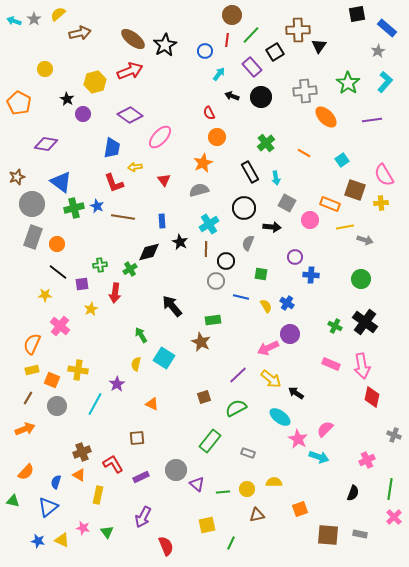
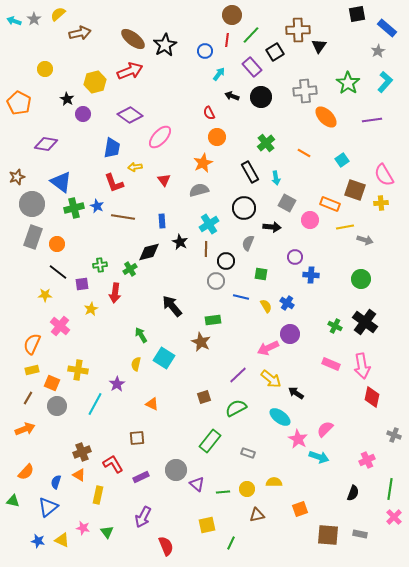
orange square at (52, 380): moved 3 px down
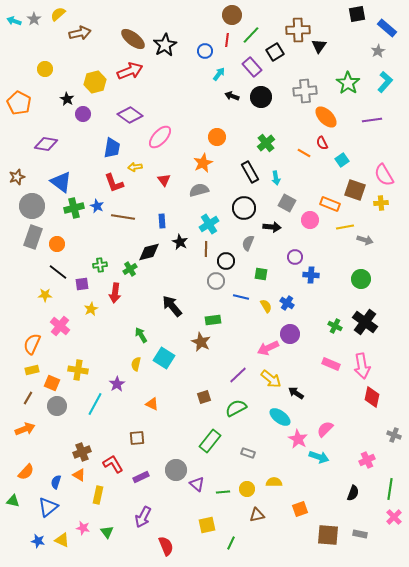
red semicircle at (209, 113): moved 113 px right, 30 px down
gray circle at (32, 204): moved 2 px down
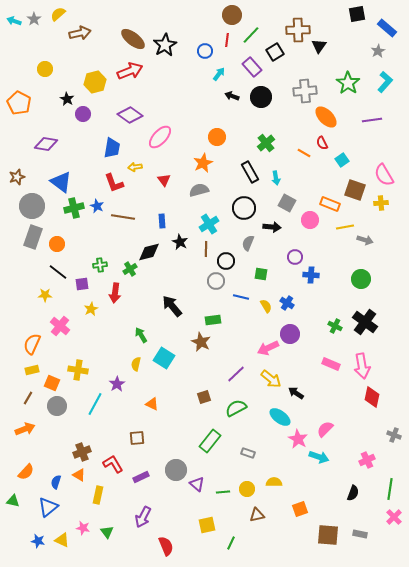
purple line at (238, 375): moved 2 px left, 1 px up
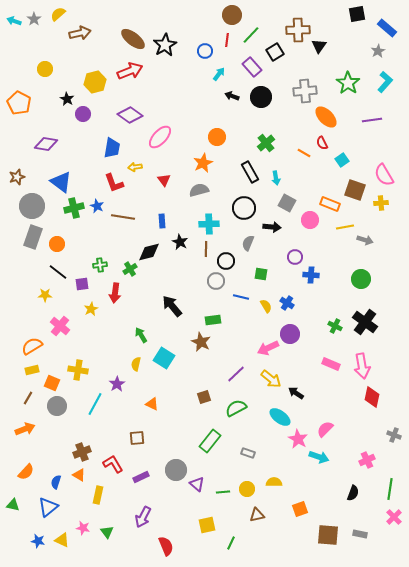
cyan cross at (209, 224): rotated 30 degrees clockwise
orange semicircle at (32, 344): moved 2 px down; rotated 35 degrees clockwise
green triangle at (13, 501): moved 4 px down
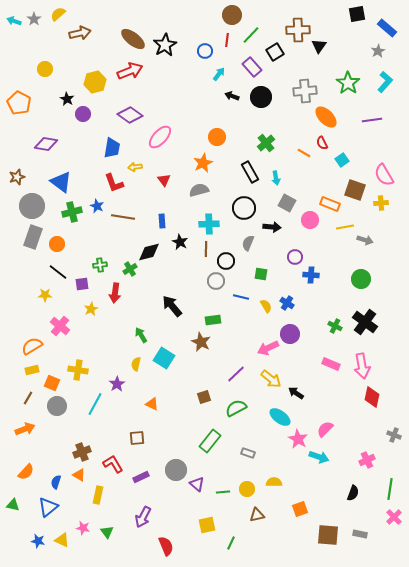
green cross at (74, 208): moved 2 px left, 4 px down
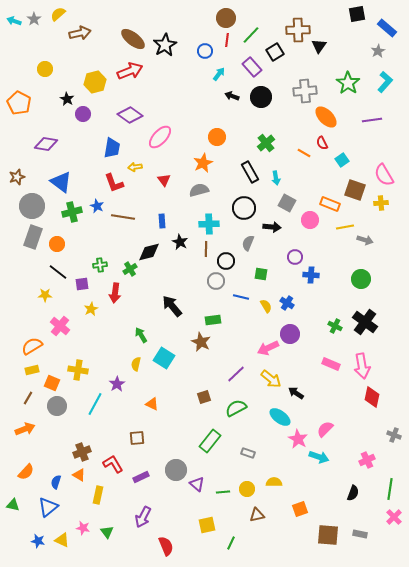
brown circle at (232, 15): moved 6 px left, 3 px down
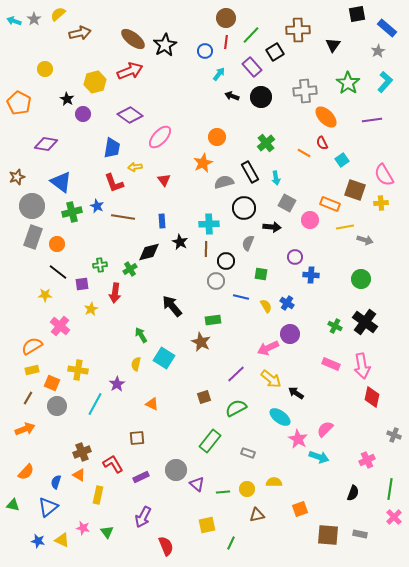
red line at (227, 40): moved 1 px left, 2 px down
black triangle at (319, 46): moved 14 px right, 1 px up
gray semicircle at (199, 190): moved 25 px right, 8 px up
